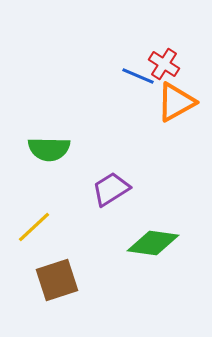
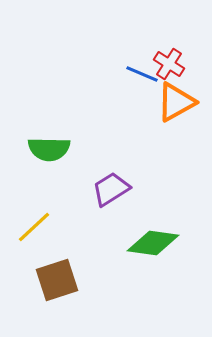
red cross: moved 5 px right
blue line: moved 4 px right, 2 px up
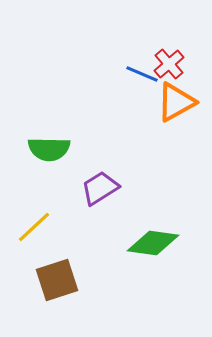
red cross: rotated 16 degrees clockwise
purple trapezoid: moved 11 px left, 1 px up
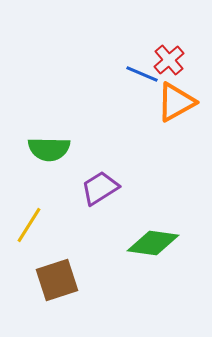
red cross: moved 4 px up
yellow line: moved 5 px left, 2 px up; rotated 15 degrees counterclockwise
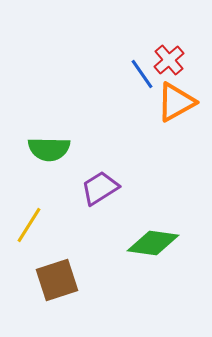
blue line: rotated 32 degrees clockwise
